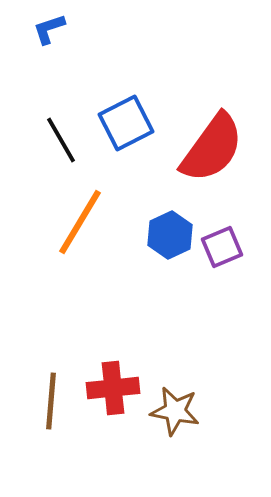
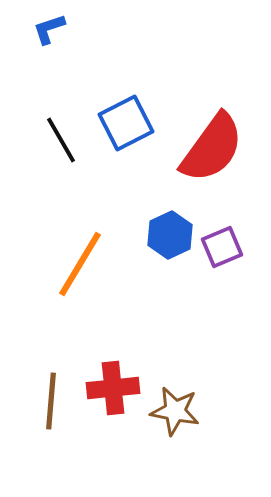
orange line: moved 42 px down
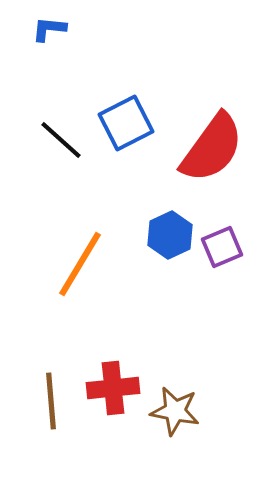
blue L-shape: rotated 24 degrees clockwise
black line: rotated 18 degrees counterclockwise
brown line: rotated 10 degrees counterclockwise
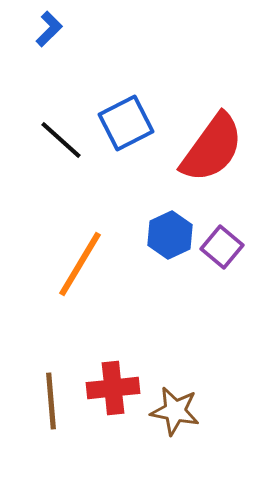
blue L-shape: rotated 129 degrees clockwise
purple square: rotated 27 degrees counterclockwise
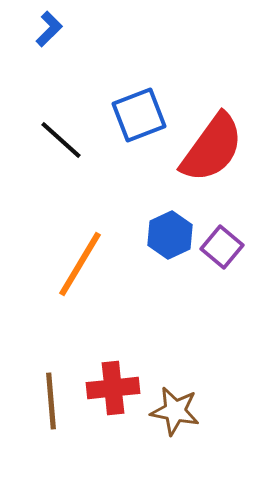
blue square: moved 13 px right, 8 px up; rotated 6 degrees clockwise
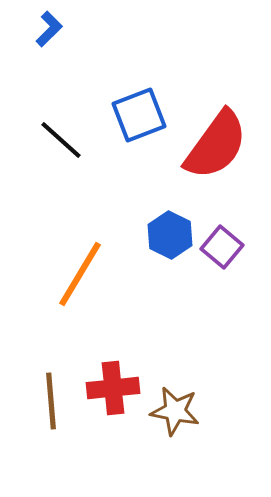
red semicircle: moved 4 px right, 3 px up
blue hexagon: rotated 9 degrees counterclockwise
orange line: moved 10 px down
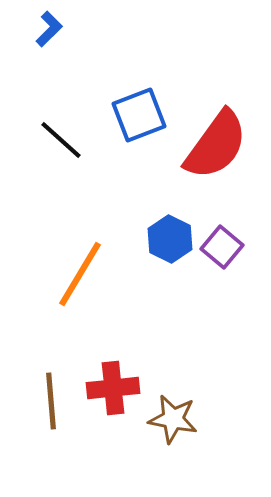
blue hexagon: moved 4 px down
brown star: moved 2 px left, 8 px down
